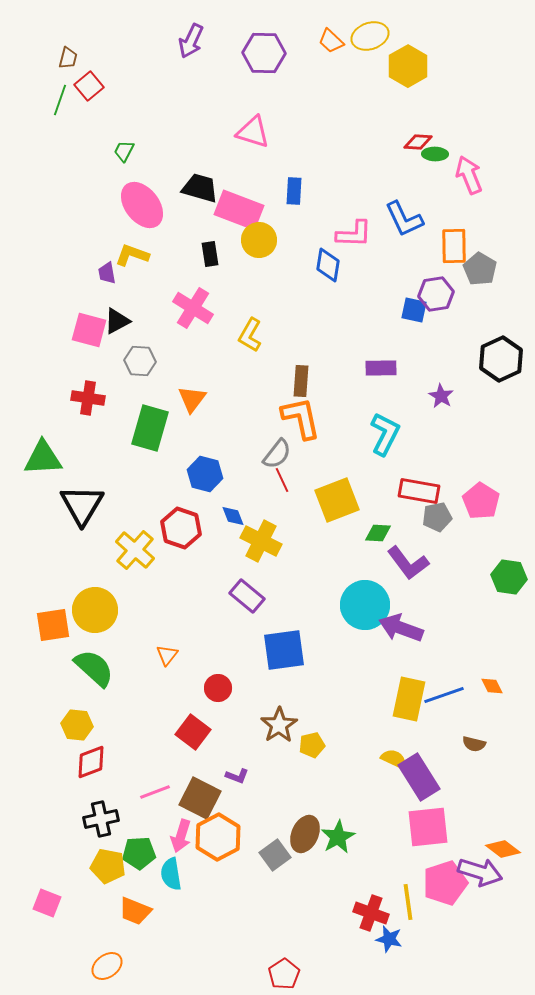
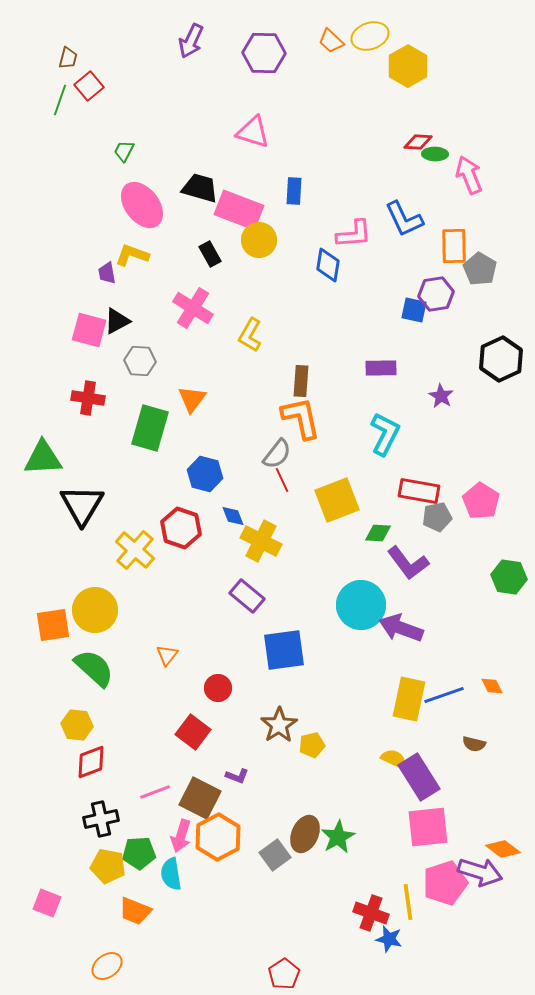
pink L-shape at (354, 234): rotated 6 degrees counterclockwise
black rectangle at (210, 254): rotated 20 degrees counterclockwise
cyan circle at (365, 605): moved 4 px left
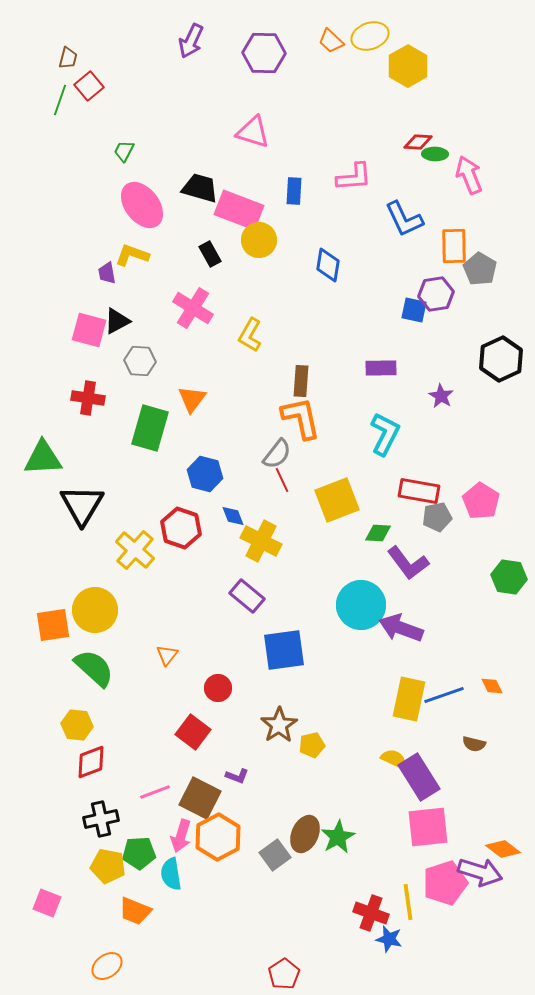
pink L-shape at (354, 234): moved 57 px up
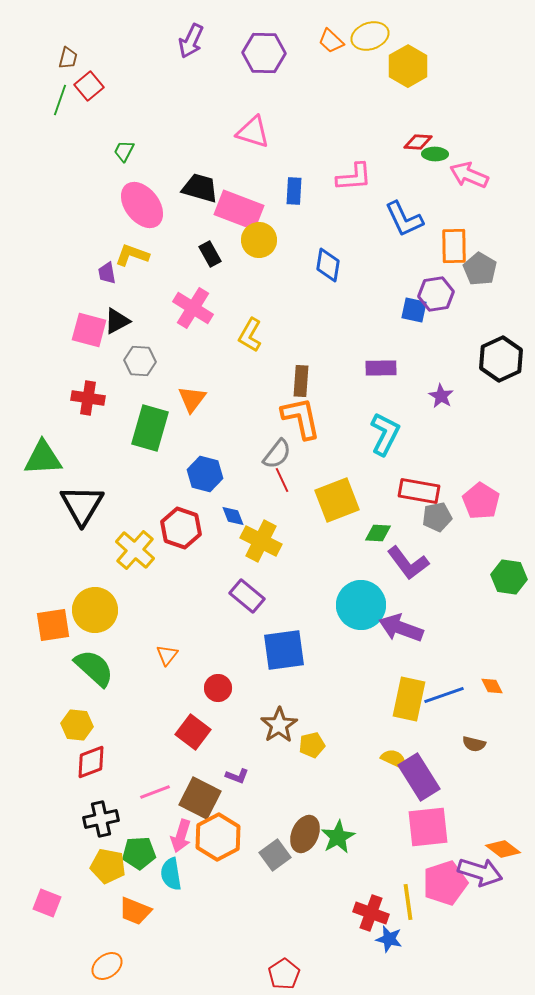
pink arrow at (469, 175): rotated 45 degrees counterclockwise
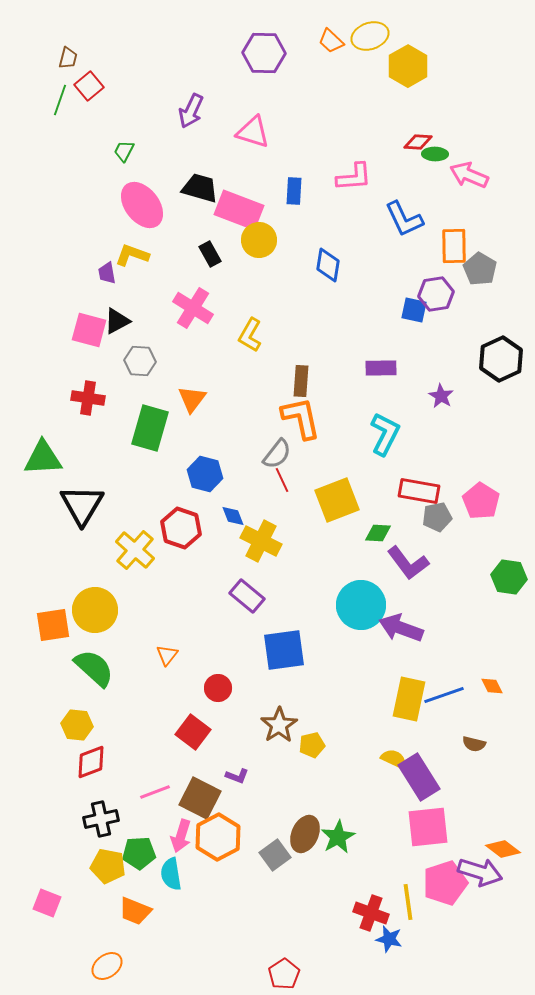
purple arrow at (191, 41): moved 70 px down
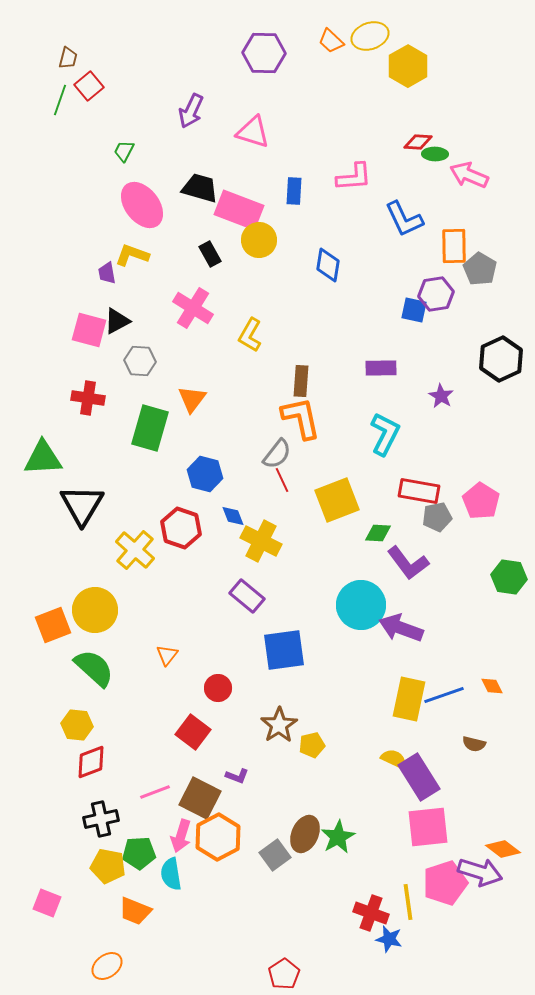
orange square at (53, 625): rotated 12 degrees counterclockwise
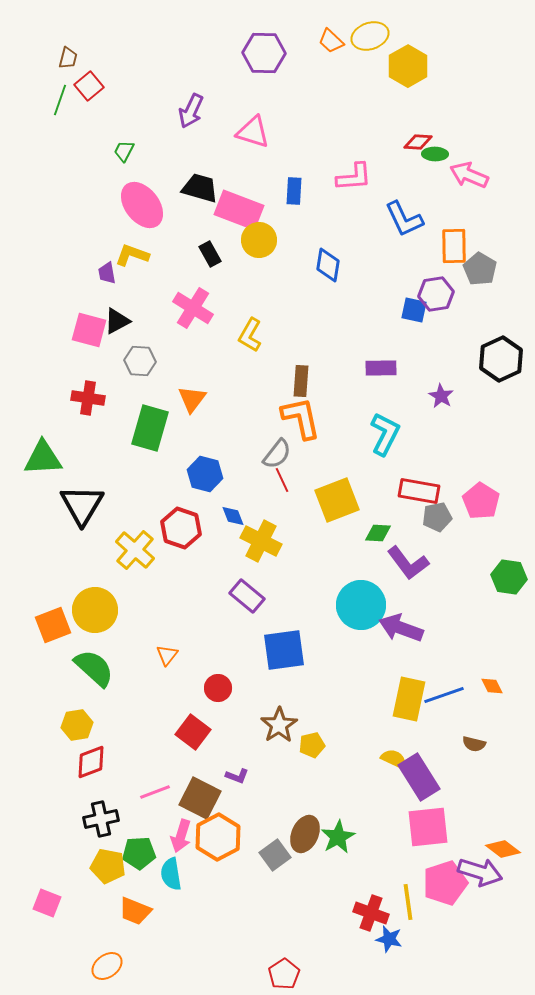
yellow hexagon at (77, 725): rotated 16 degrees counterclockwise
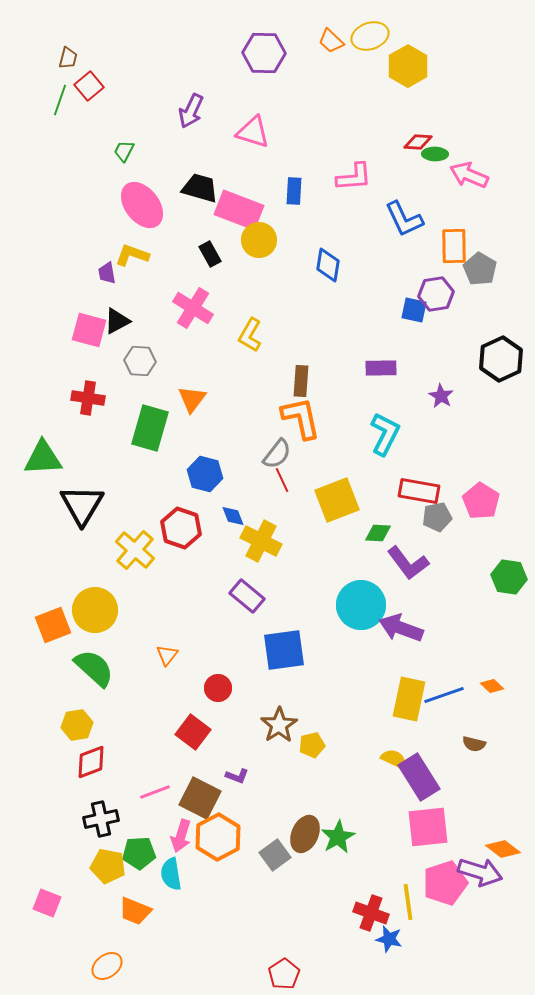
orange diamond at (492, 686): rotated 20 degrees counterclockwise
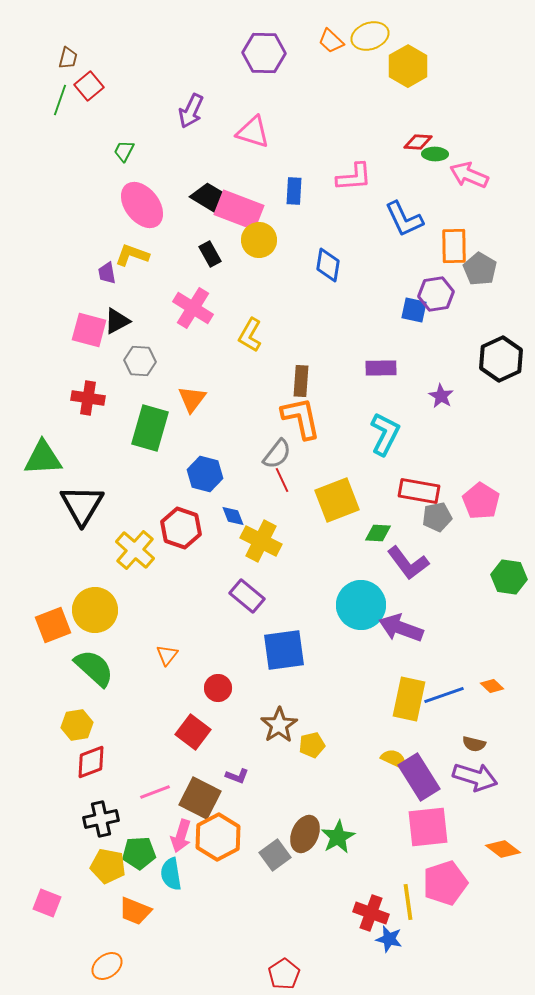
black trapezoid at (200, 188): moved 9 px right, 10 px down; rotated 15 degrees clockwise
purple arrow at (480, 872): moved 5 px left, 95 px up
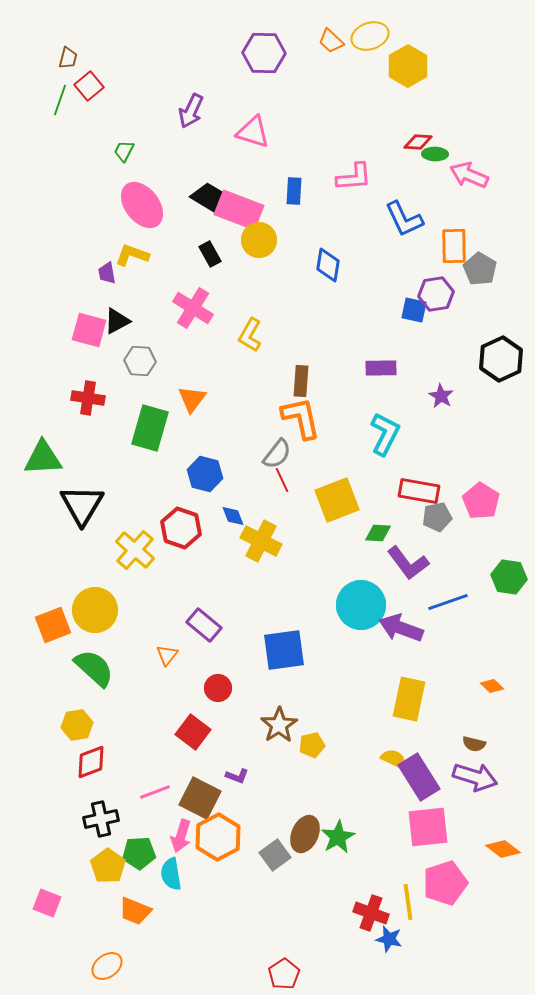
purple rectangle at (247, 596): moved 43 px left, 29 px down
blue line at (444, 695): moved 4 px right, 93 px up
yellow pentagon at (108, 866): rotated 24 degrees clockwise
